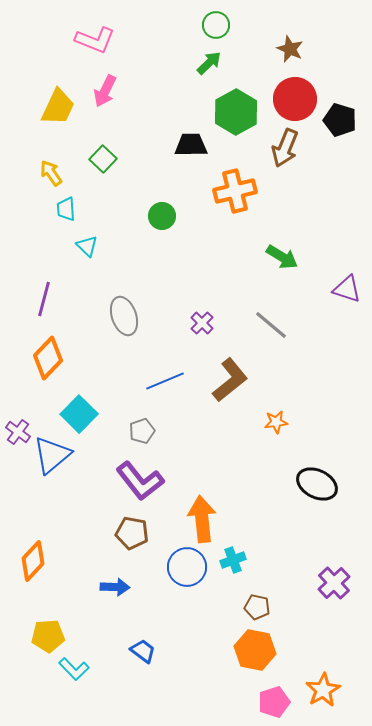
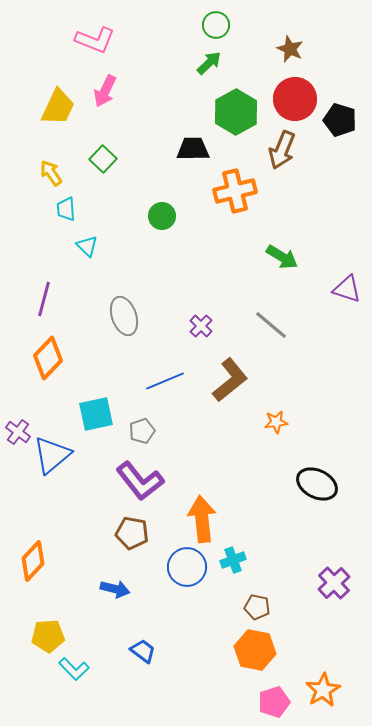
black trapezoid at (191, 145): moved 2 px right, 4 px down
brown arrow at (285, 148): moved 3 px left, 2 px down
purple cross at (202, 323): moved 1 px left, 3 px down
cyan square at (79, 414): moved 17 px right; rotated 33 degrees clockwise
blue arrow at (115, 587): moved 2 px down; rotated 12 degrees clockwise
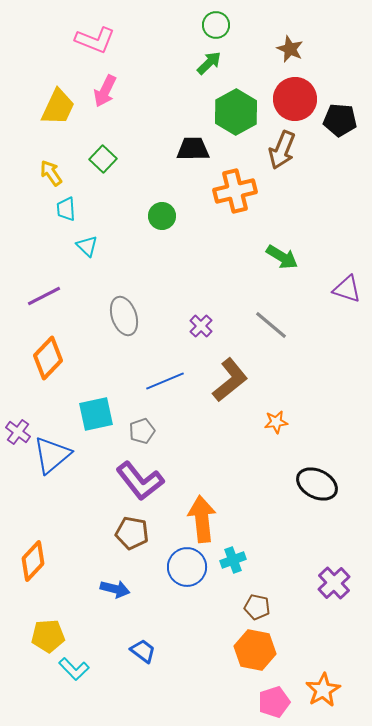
black pentagon at (340, 120): rotated 12 degrees counterclockwise
purple line at (44, 299): moved 3 px up; rotated 48 degrees clockwise
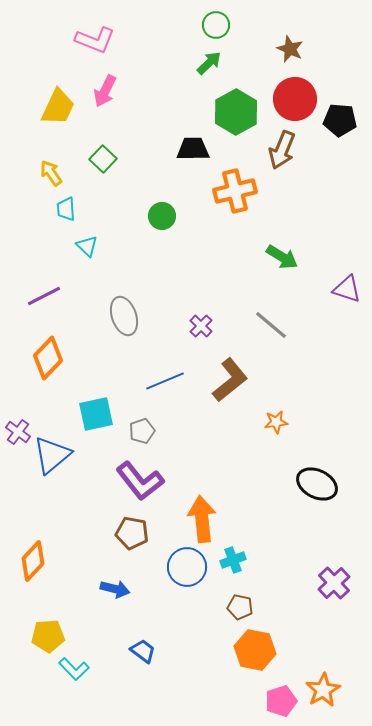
brown pentagon at (257, 607): moved 17 px left
pink pentagon at (274, 702): moved 7 px right, 1 px up
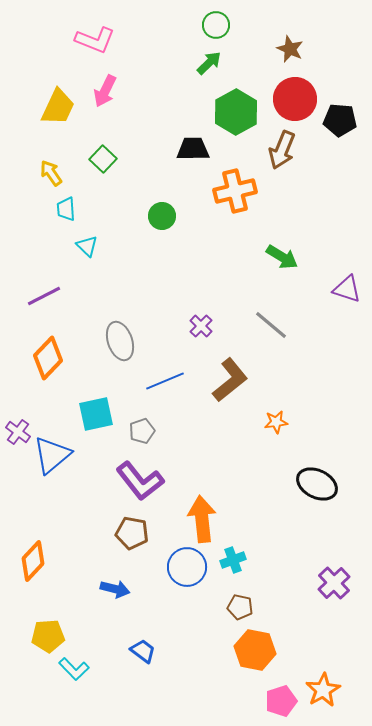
gray ellipse at (124, 316): moved 4 px left, 25 px down
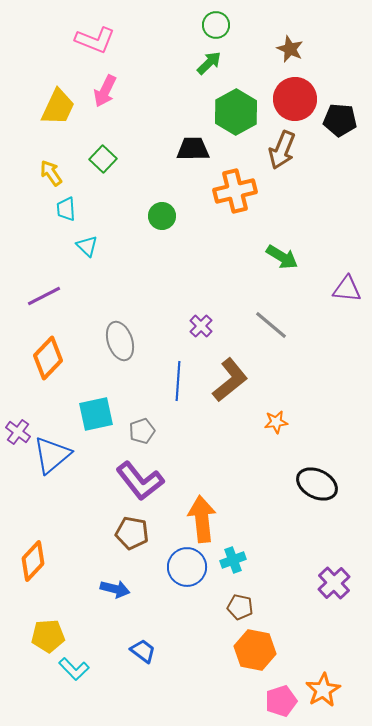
purple triangle at (347, 289): rotated 12 degrees counterclockwise
blue line at (165, 381): moved 13 px right; rotated 63 degrees counterclockwise
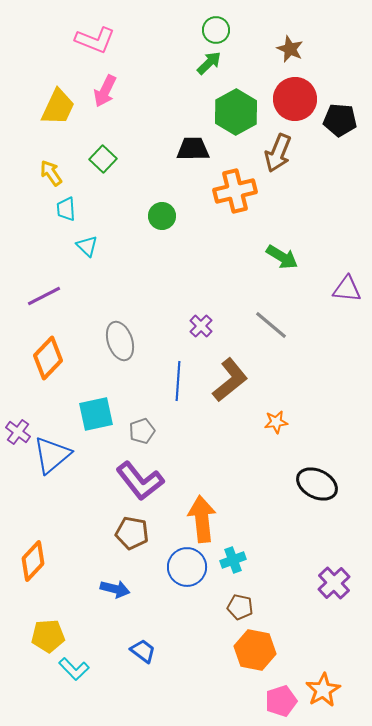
green circle at (216, 25): moved 5 px down
brown arrow at (282, 150): moved 4 px left, 3 px down
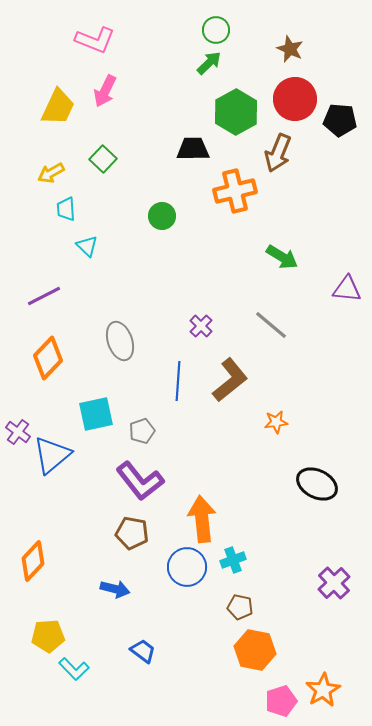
yellow arrow at (51, 173): rotated 84 degrees counterclockwise
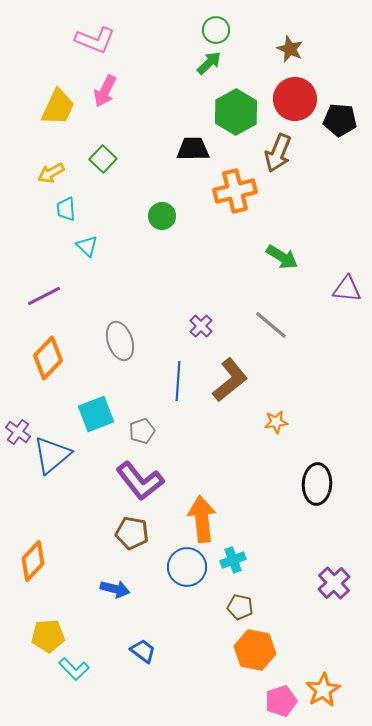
cyan square at (96, 414): rotated 9 degrees counterclockwise
black ellipse at (317, 484): rotated 66 degrees clockwise
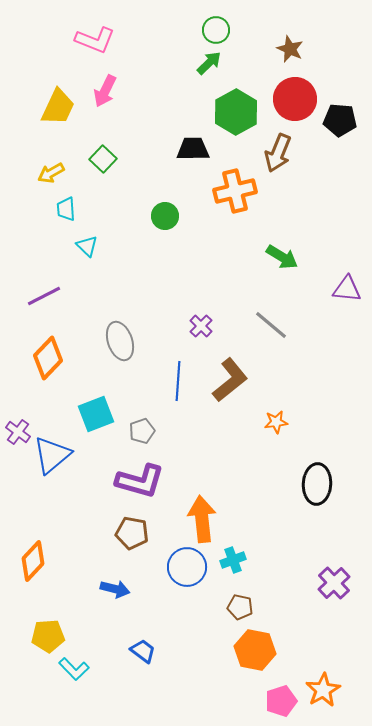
green circle at (162, 216): moved 3 px right
purple L-shape at (140, 481): rotated 36 degrees counterclockwise
